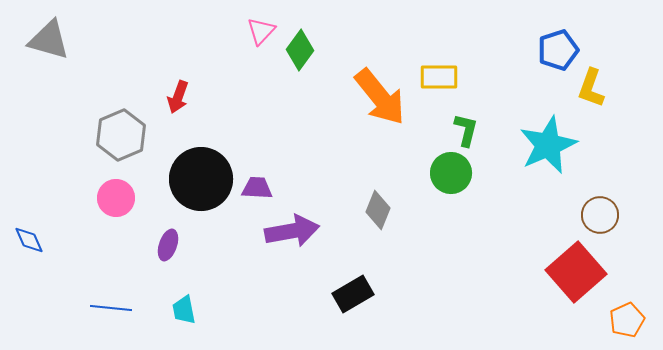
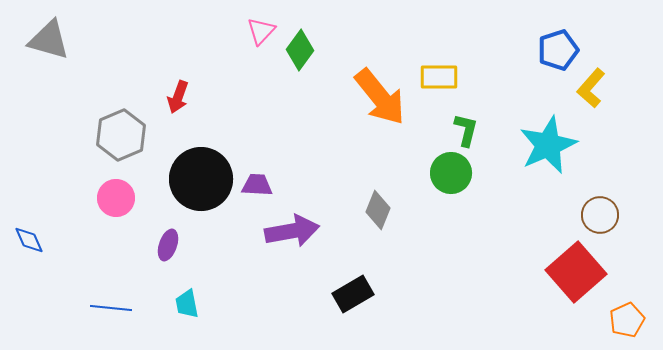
yellow L-shape: rotated 21 degrees clockwise
purple trapezoid: moved 3 px up
cyan trapezoid: moved 3 px right, 6 px up
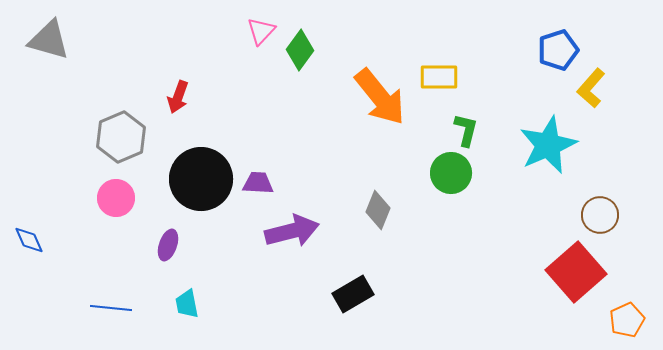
gray hexagon: moved 2 px down
purple trapezoid: moved 1 px right, 2 px up
purple arrow: rotated 4 degrees counterclockwise
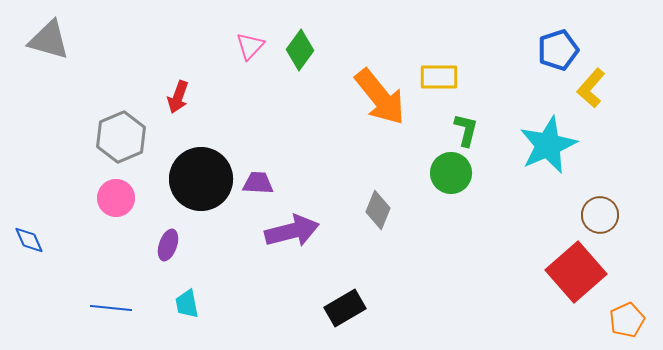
pink triangle: moved 11 px left, 15 px down
black rectangle: moved 8 px left, 14 px down
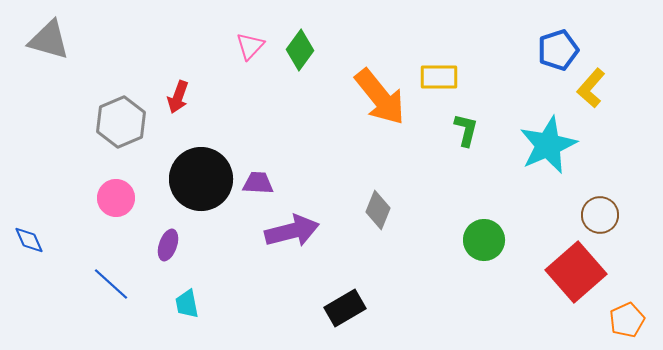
gray hexagon: moved 15 px up
green circle: moved 33 px right, 67 px down
blue line: moved 24 px up; rotated 36 degrees clockwise
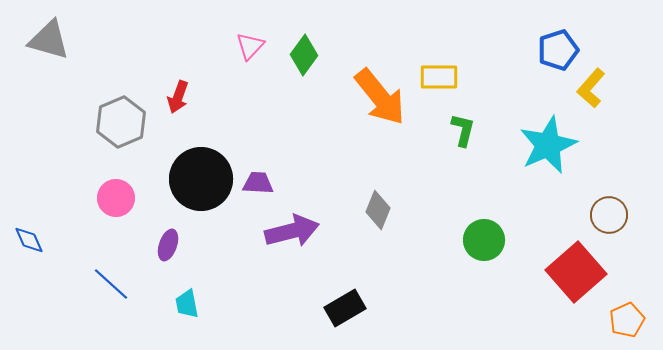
green diamond: moved 4 px right, 5 px down
green L-shape: moved 3 px left
brown circle: moved 9 px right
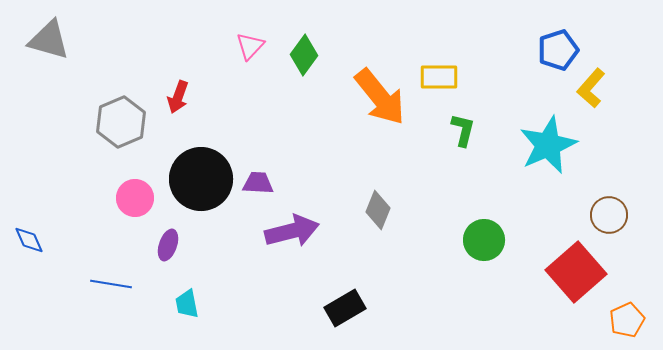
pink circle: moved 19 px right
blue line: rotated 33 degrees counterclockwise
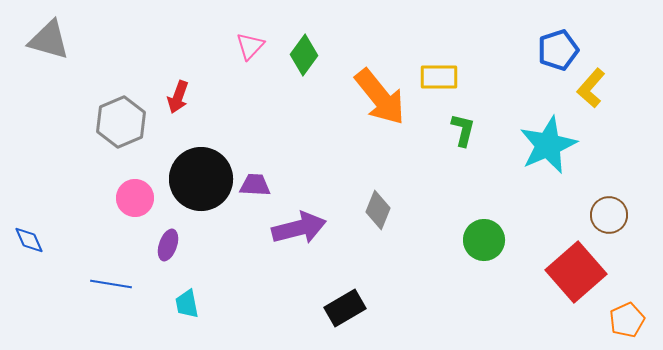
purple trapezoid: moved 3 px left, 2 px down
purple arrow: moved 7 px right, 3 px up
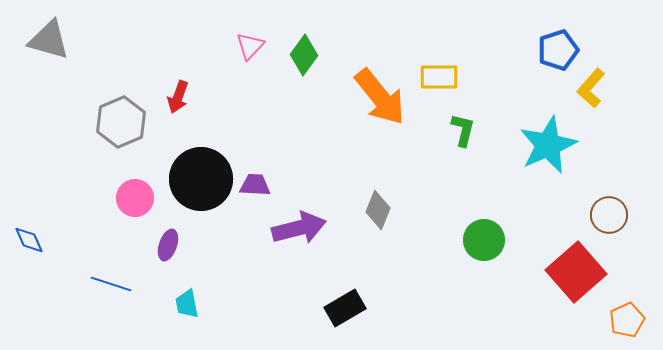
blue line: rotated 9 degrees clockwise
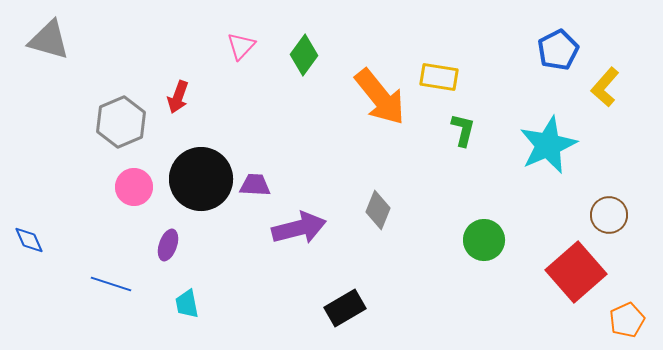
pink triangle: moved 9 px left
blue pentagon: rotated 9 degrees counterclockwise
yellow rectangle: rotated 9 degrees clockwise
yellow L-shape: moved 14 px right, 1 px up
pink circle: moved 1 px left, 11 px up
